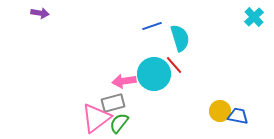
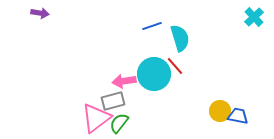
red line: moved 1 px right, 1 px down
gray rectangle: moved 2 px up
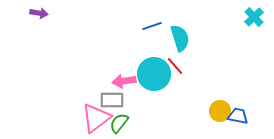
purple arrow: moved 1 px left
gray rectangle: moved 1 px left, 1 px up; rotated 15 degrees clockwise
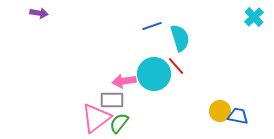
red line: moved 1 px right
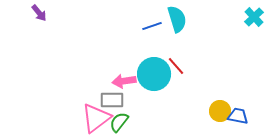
purple arrow: rotated 42 degrees clockwise
cyan semicircle: moved 3 px left, 19 px up
green semicircle: moved 1 px up
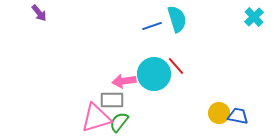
yellow circle: moved 1 px left, 2 px down
pink triangle: rotated 20 degrees clockwise
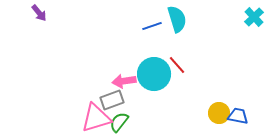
red line: moved 1 px right, 1 px up
gray rectangle: rotated 20 degrees counterclockwise
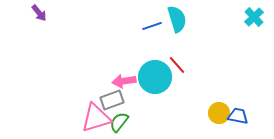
cyan circle: moved 1 px right, 3 px down
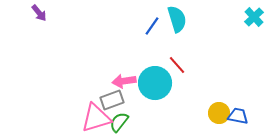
blue line: rotated 36 degrees counterclockwise
cyan circle: moved 6 px down
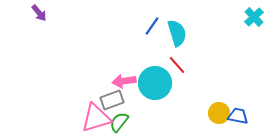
cyan semicircle: moved 14 px down
